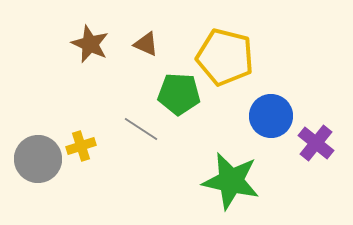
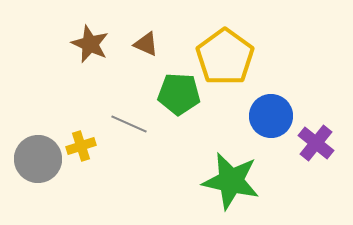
yellow pentagon: rotated 22 degrees clockwise
gray line: moved 12 px left, 5 px up; rotated 9 degrees counterclockwise
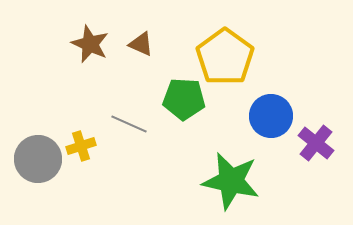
brown triangle: moved 5 px left
green pentagon: moved 5 px right, 5 px down
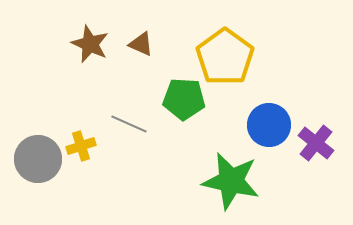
blue circle: moved 2 px left, 9 px down
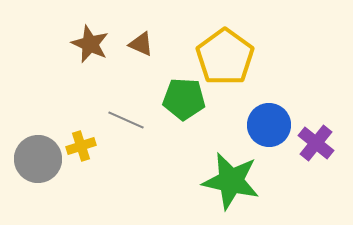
gray line: moved 3 px left, 4 px up
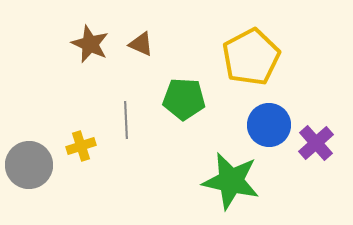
yellow pentagon: moved 26 px right; rotated 8 degrees clockwise
gray line: rotated 63 degrees clockwise
purple cross: rotated 9 degrees clockwise
gray circle: moved 9 px left, 6 px down
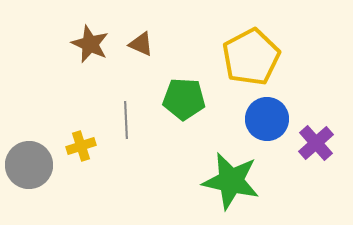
blue circle: moved 2 px left, 6 px up
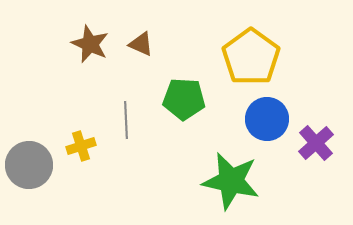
yellow pentagon: rotated 8 degrees counterclockwise
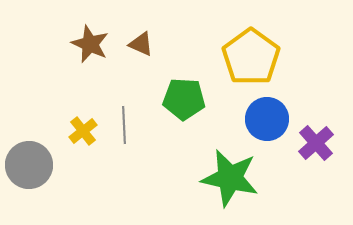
gray line: moved 2 px left, 5 px down
yellow cross: moved 2 px right, 15 px up; rotated 20 degrees counterclockwise
green star: moved 1 px left, 3 px up
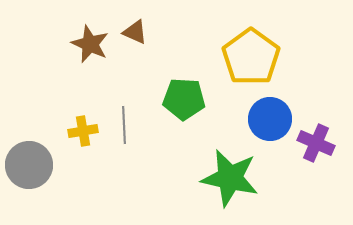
brown triangle: moved 6 px left, 12 px up
blue circle: moved 3 px right
yellow cross: rotated 28 degrees clockwise
purple cross: rotated 24 degrees counterclockwise
